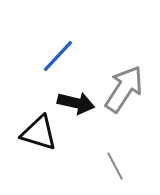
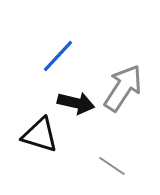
gray arrow: moved 1 px left, 1 px up
black triangle: moved 1 px right, 2 px down
gray line: moved 3 px left; rotated 28 degrees counterclockwise
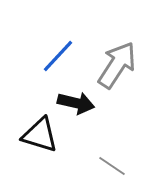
gray arrow: moved 6 px left, 23 px up
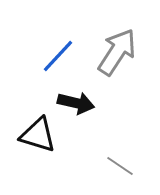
gray arrow: moved 13 px up
black triangle: moved 2 px left
gray line: moved 8 px right
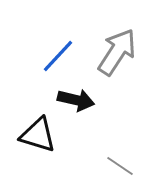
black arrow: moved 3 px up
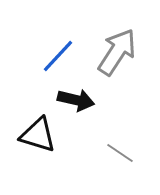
gray line: moved 13 px up
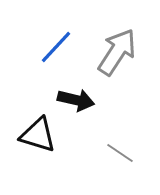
blue line: moved 2 px left, 9 px up
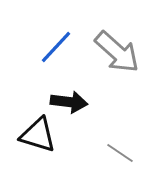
gray arrow: rotated 99 degrees clockwise
black arrow: moved 7 px left, 2 px down; rotated 6 degrees counterclockwise
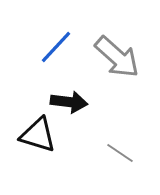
gray arrow: moved 5 px down
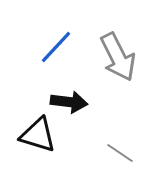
gray arrow: moved 1 px right; rotated 21 degrees clockwise
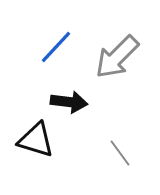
gray arrow: moved 1 px left; rotated 72 degrees clockwise
black triangle: moved 2 px left, 5 px down
gray line: rotated 20 degrees clockwise
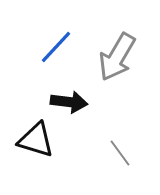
gray arrow: rotated 15 degrees counterclockwise
